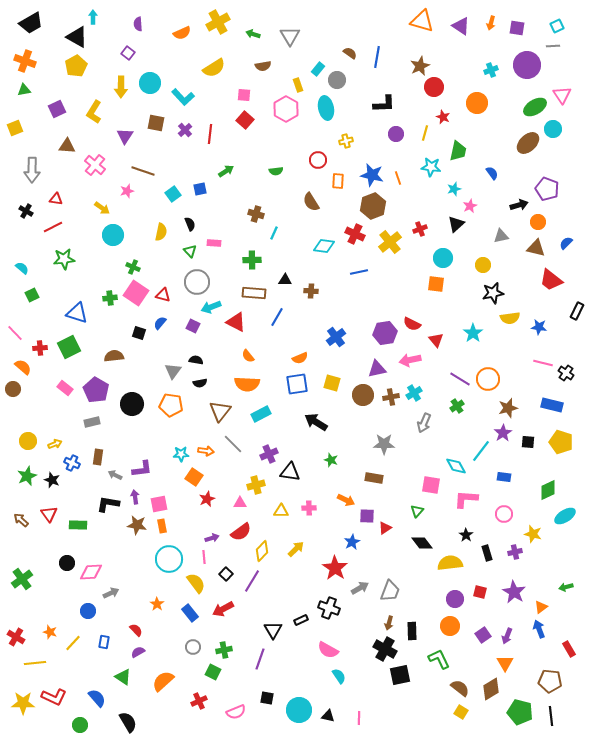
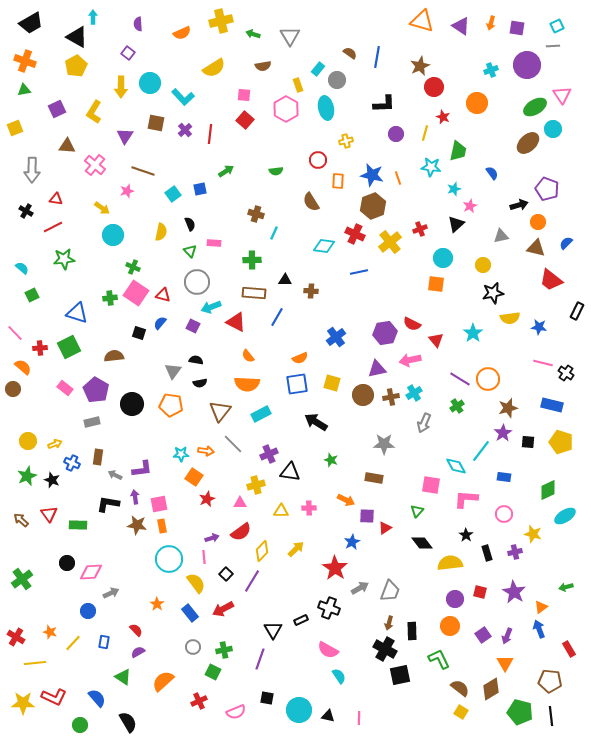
yellow cross at (218, 22): moved 3 px right, 1 px up; rotated 15 degrees clockwise
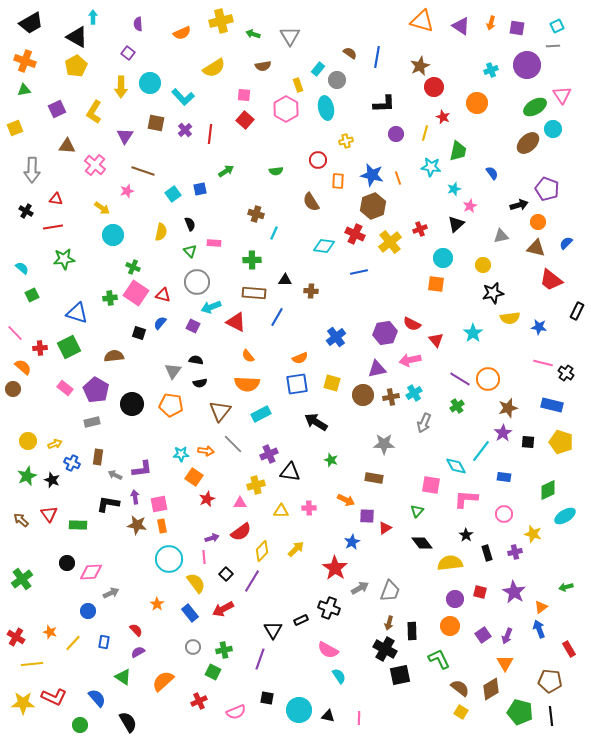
red line at (53, 227): rotated 18 degrees clockwise
yellow line at (35, 663): moved 3 px left, 1 px down
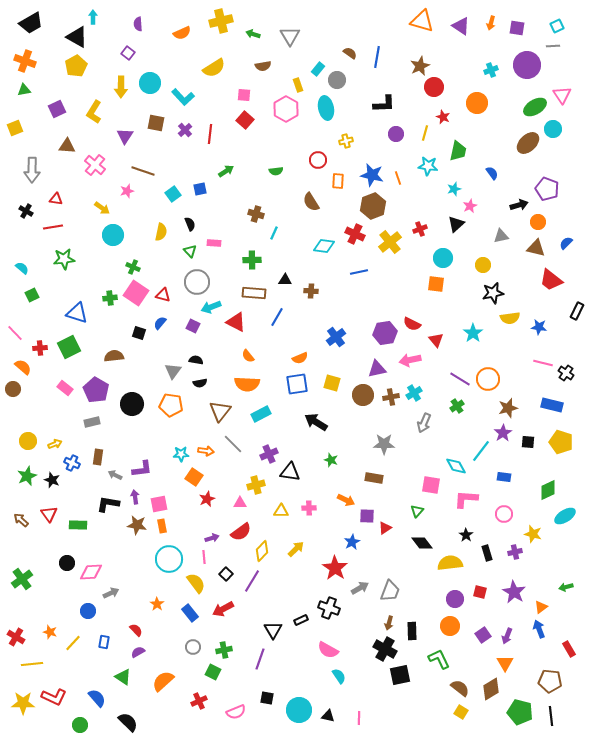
cyan star at (431, 167): moved 3 px left, 1 px up
black semicircle at (128, 722): rotated 15 degrees counterclockwise
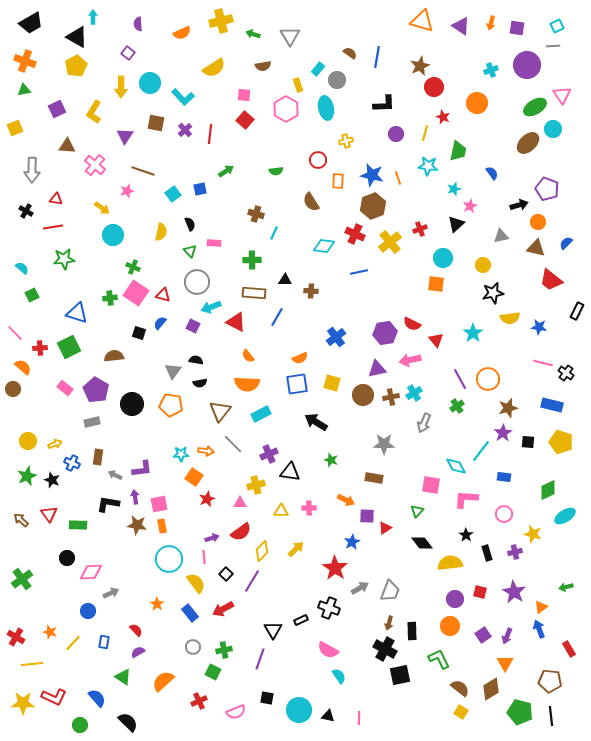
purple line at (460, 379): rotated 30 degrees clockwise
black circle at (67, 563): moved 5 px up
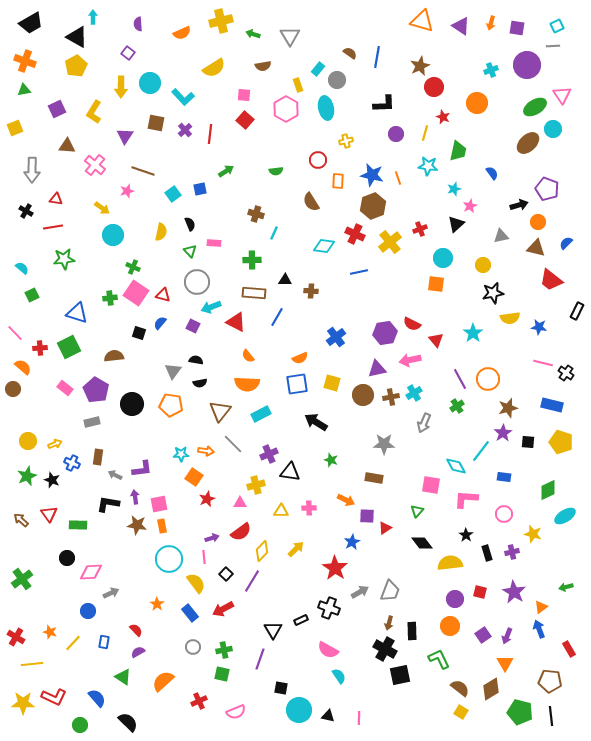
purple cross at (515, 552): moved 3 px left
gray arrow at (360, 588): moved 4 px down
green square at (213, 672): moved 9 px right, 2 px down; rotated 14 degrees counterclockwise
black square at (267, 698): moved 14 px right, 10 px up
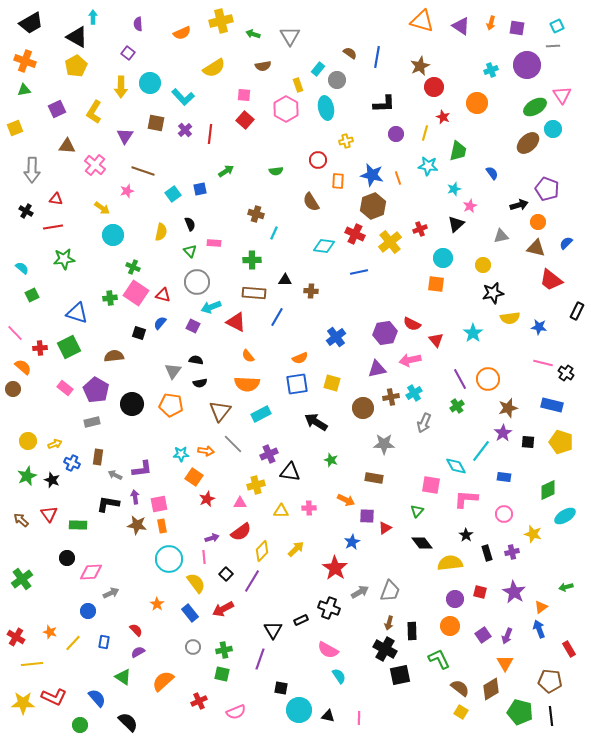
brown circle at (363, 395): moved 13 px down
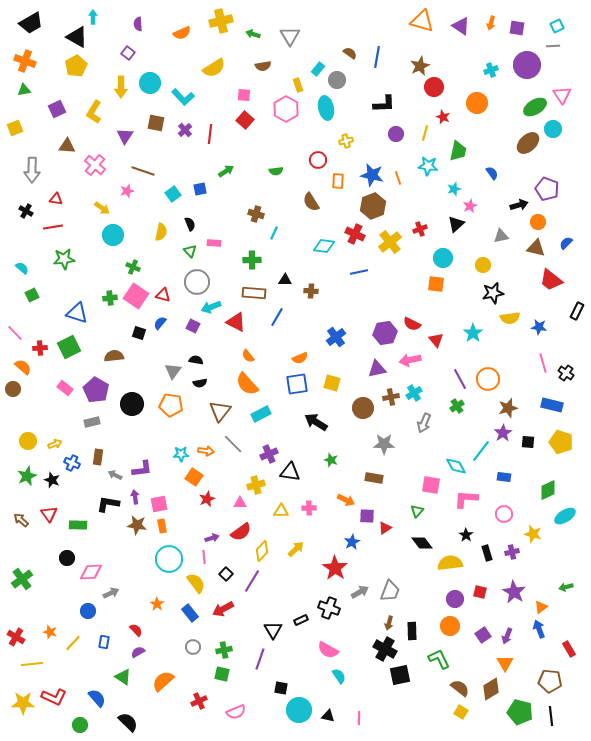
pink square at (136, 293): moved 3 px down
pink line at (543, 363): rotated 60 degrees clockwise
orange semicircle at (247, 384): rotated 45 degrees clockwise
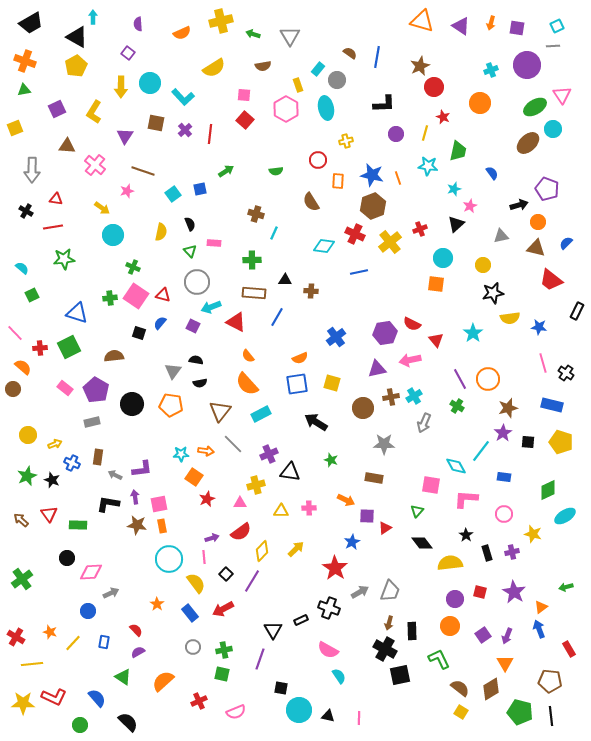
orange circle at (477, 103): moved 3 px right
cyan cross at (414, 393): moved 3 px down
green cross at (457, 406): rotated 24 degrees counterclockwise
yellow circle at (28, 441): moved 6 px up
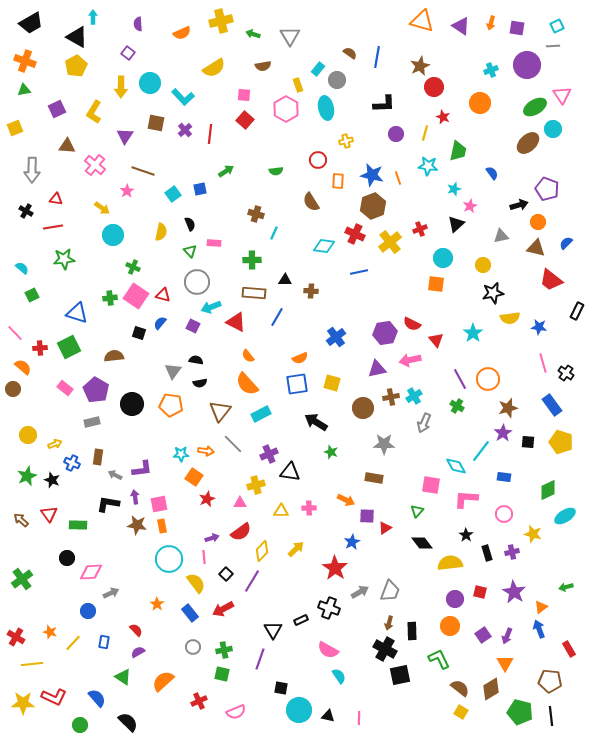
pink star at (127, 191): rotated 16 degrees counterclockwise
blue rectangle at (552, 405): rotated 40 degrees clockwise
green star at (331, 460): moved 8 px up
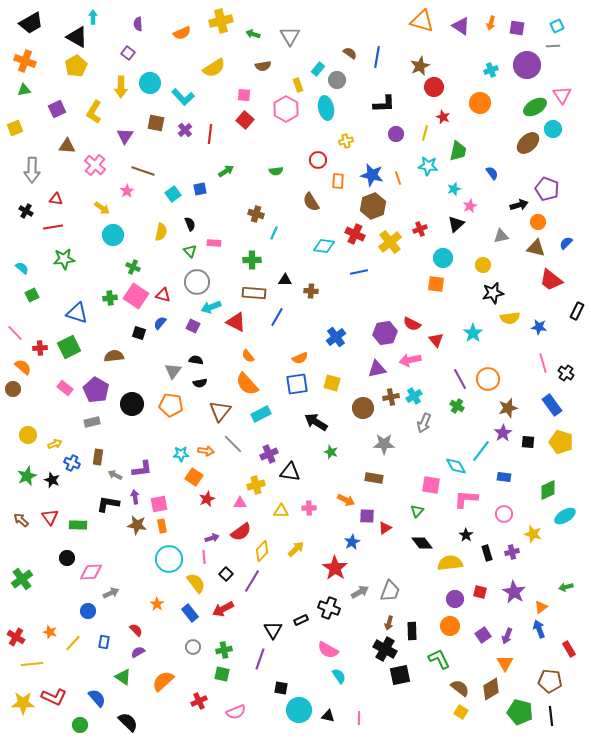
red triangle at (49, 514): moved 1 px right, 3 px down
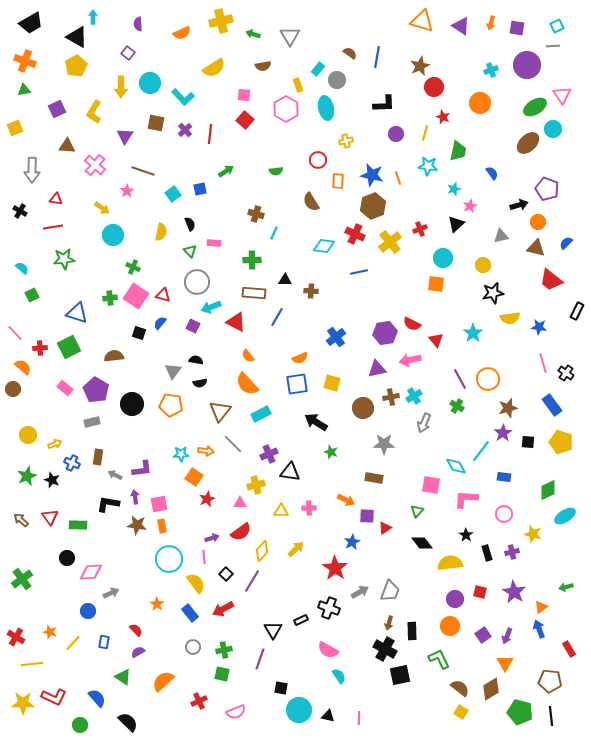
black cross at (26, 211): moved 6 px left
